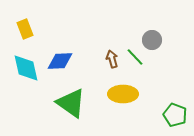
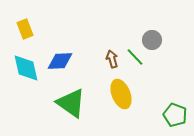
yellow ellipse: moved 2 px left; rotated 68 degrees clockwise
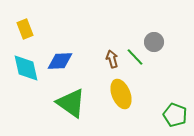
gray circle: moved 2 px right, 2 px down
